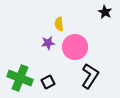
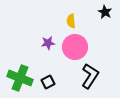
yellow semicircle: moved 12 px right, 3 px up
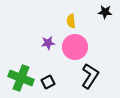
black star: rotated 24 degrees counterclockwise
green cross: moved 1 px right
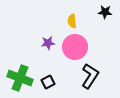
yellow semicircle: moved 1 px right
green cross: moved 1 px left
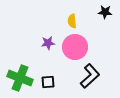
black L-shape: rotated 15 degrees clockwise
black square: rotated 24 degrees clockwise
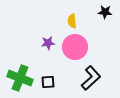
black L-shape: moved 1 px right, 2 px down
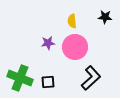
black star: moved 5 px down
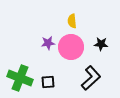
black star: moved 4 px left, 27 px down
pink circle: moved 4 px left
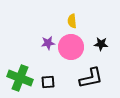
black L-shape: rotated 30 degrees clockwise
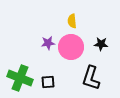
black L-shape: rotated 120 degrees clockwise
